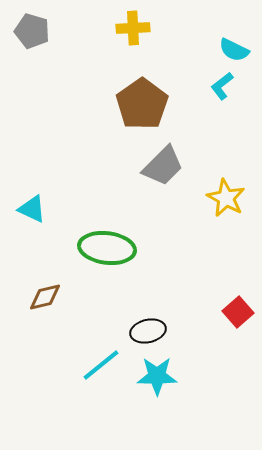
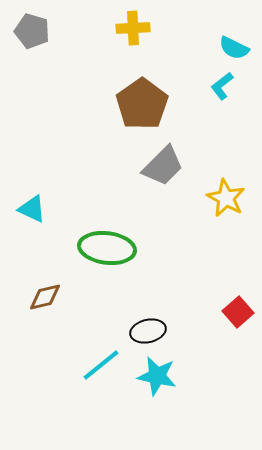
cyan semicircle: moved 2 px up
cyan star: rotated 12 degrees clockwise
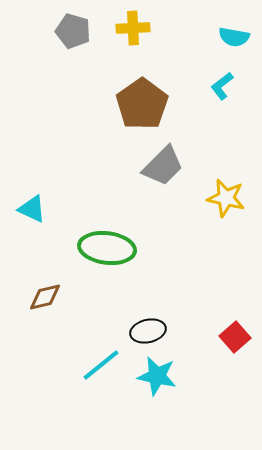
gray pentagon: moved 41 px right
cyan semicircle: moved 11 px up; rotated 16 degrees counterclockwise
yellow star: rotated 15 degrees counterclockwise
red square: moved 3 px left, 25 px down
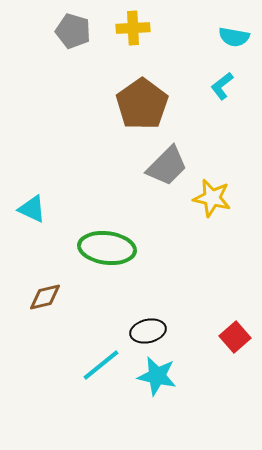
gray trapezoid: moved 4 px right
yellow star: moved 14 px left
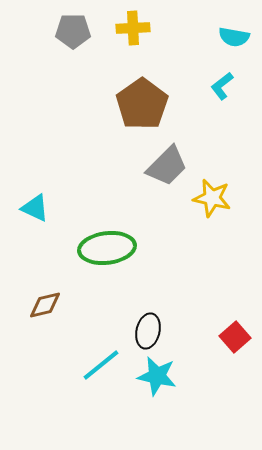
gray pentagon: rotated 16 degrees counterclockwise
cyan triangle: moved 3 px right, 1 px up
green ellipse: rotated 14 degrees counterclockwise
brown diamond: moved 8 px down
black ellipse: rotated 64 degrees counterclockwise
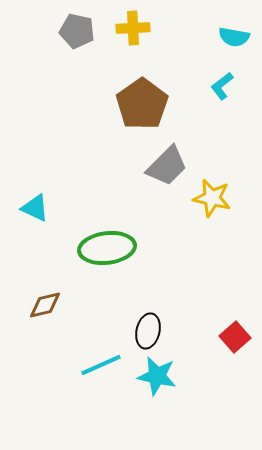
gray pentagon: moved 4 px right; rotated 12 degrees clockwise
cyan line: rotated 15 degrees clockwise
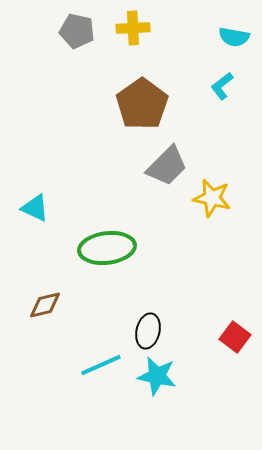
red square: rotated 12 degrees counterclockwise
